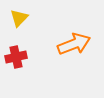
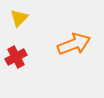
red cross: rotated 15 degrees counterclockwise
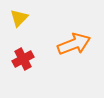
red cross: moved 7 px right, 2 px down
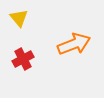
yellow triangle: rotated 24 degrees counterclockwise
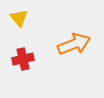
red cross: rotated 15 degrees clockwise
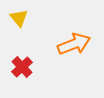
red cross: moved 1 px left, 8 px down; rotated 30 degrees counterclockwise
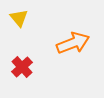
orange arrow: moved 1 px left, 1 px up
